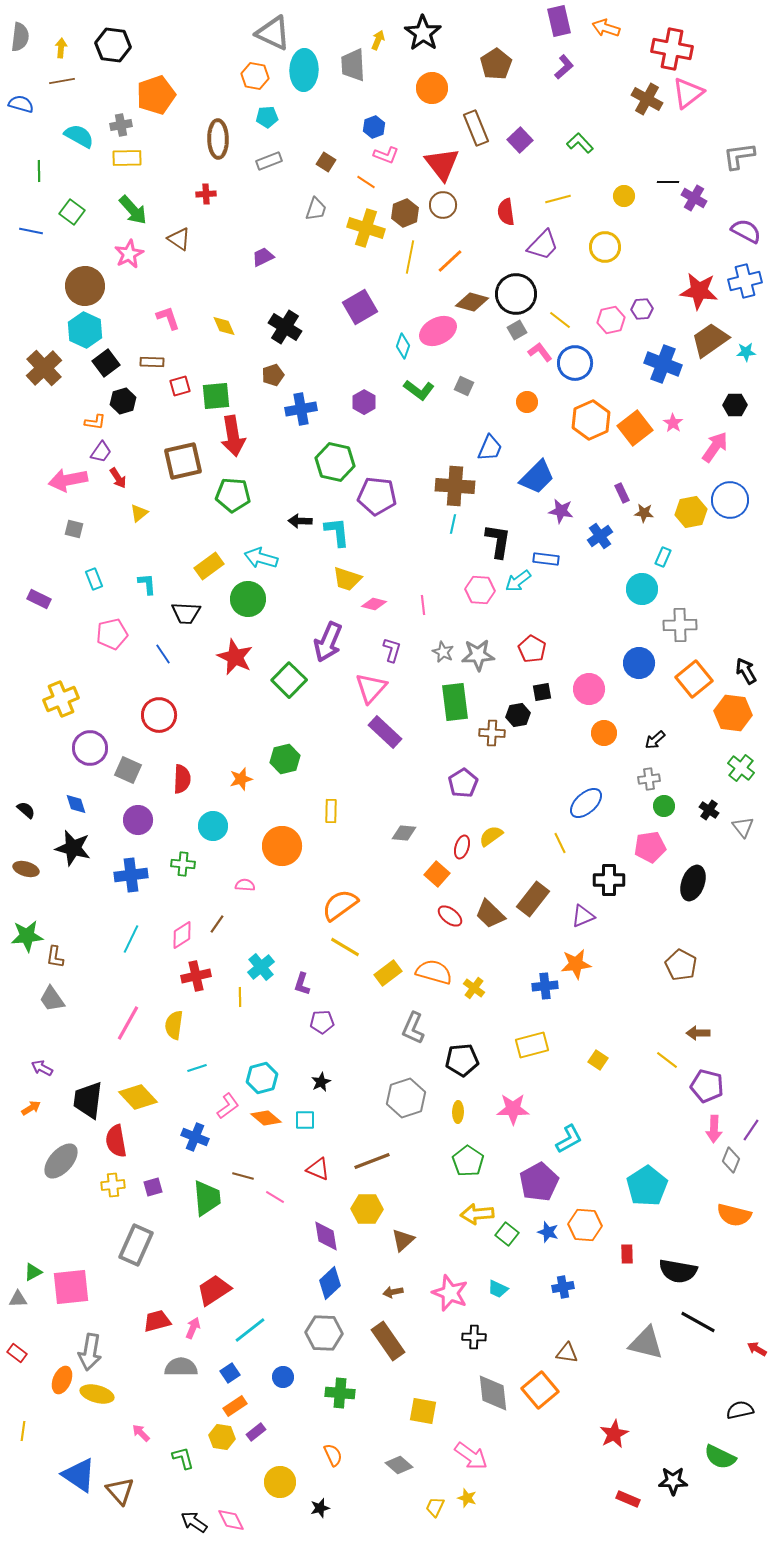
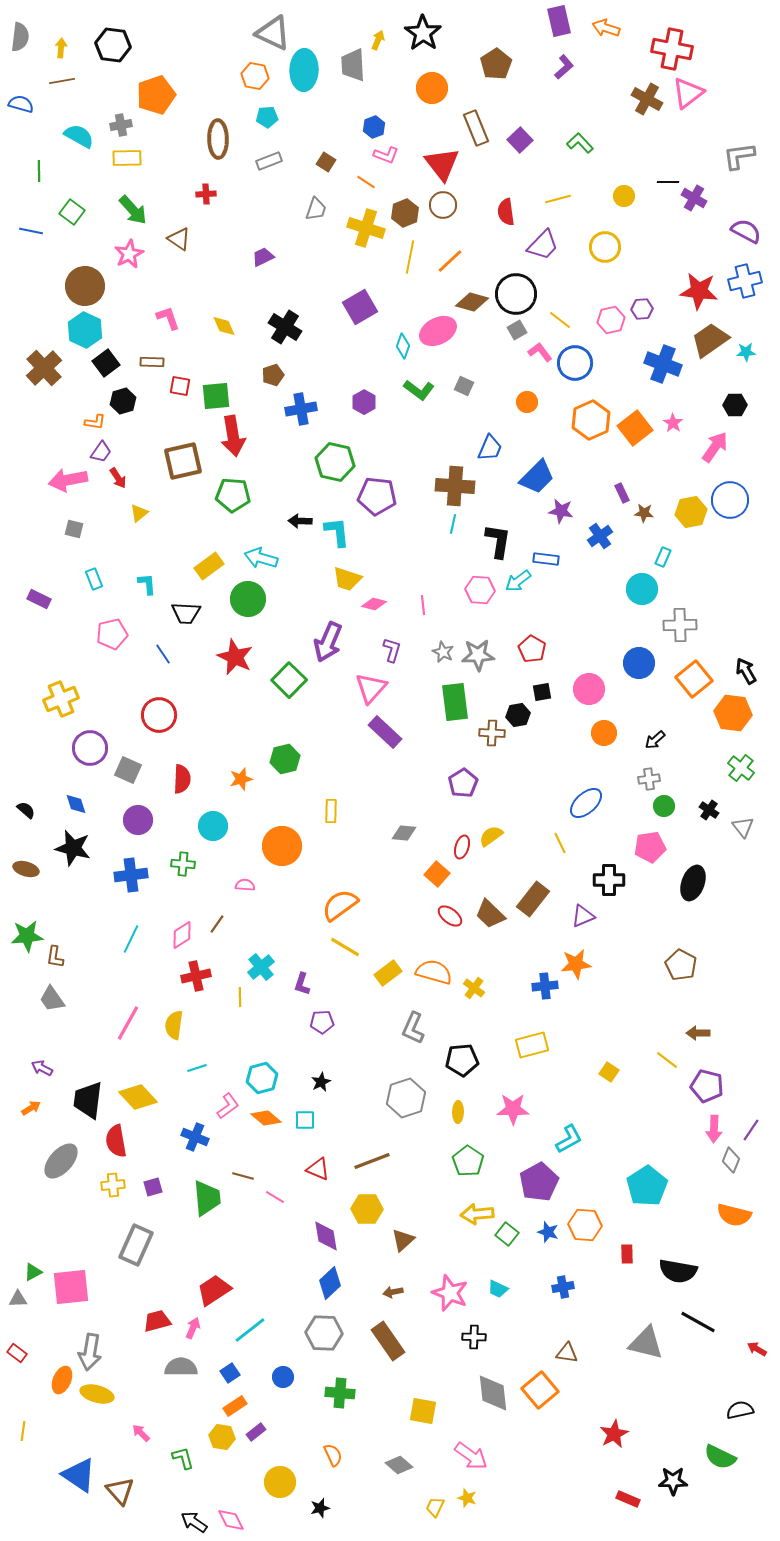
red square at (180, 386): rotated 25 degrees clockwise
yellow square at (598, 1060): moved 11 px right, 12 px down
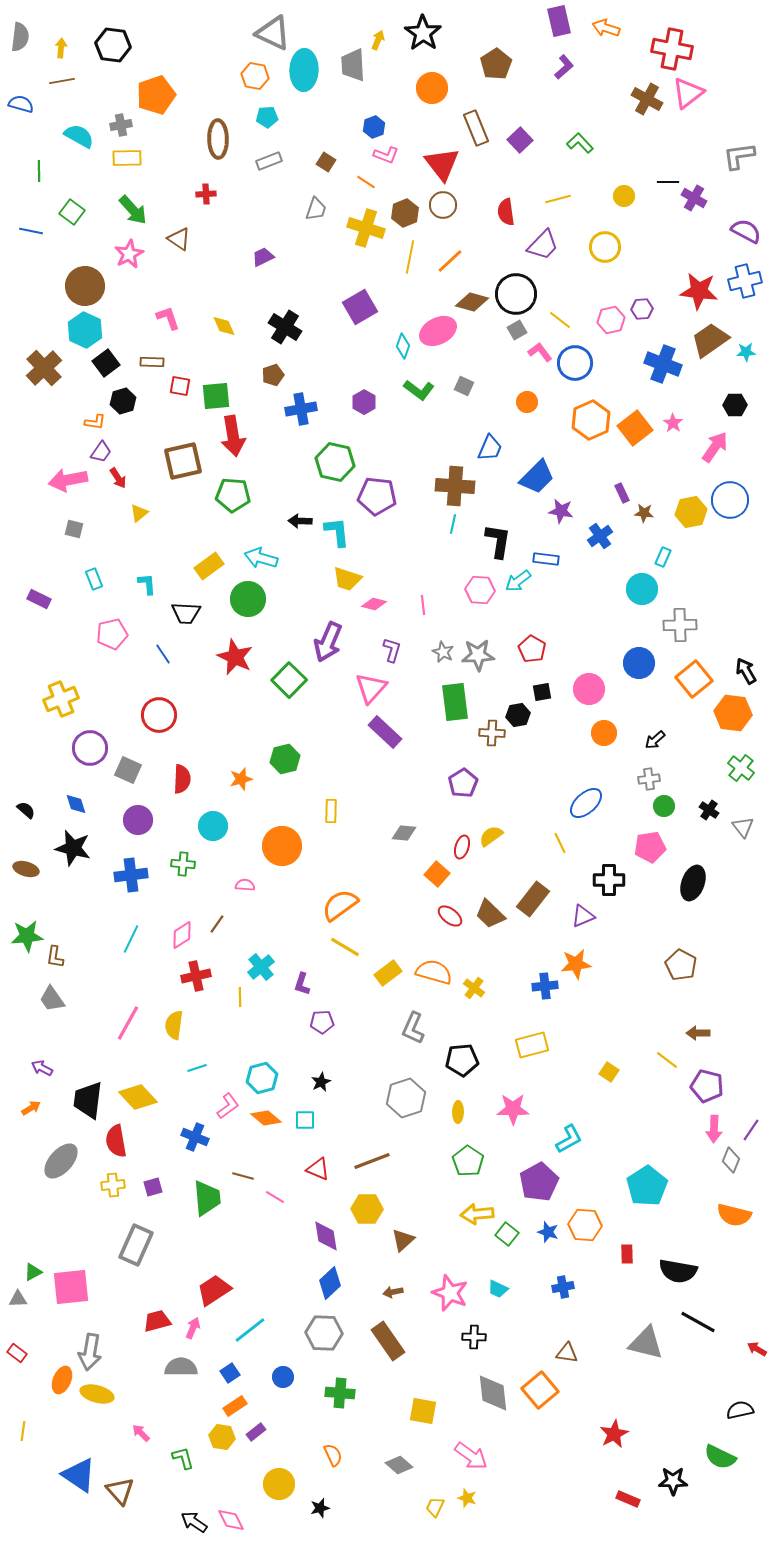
yellow circle at (280, 1482): moved 1 px left, 2 px down
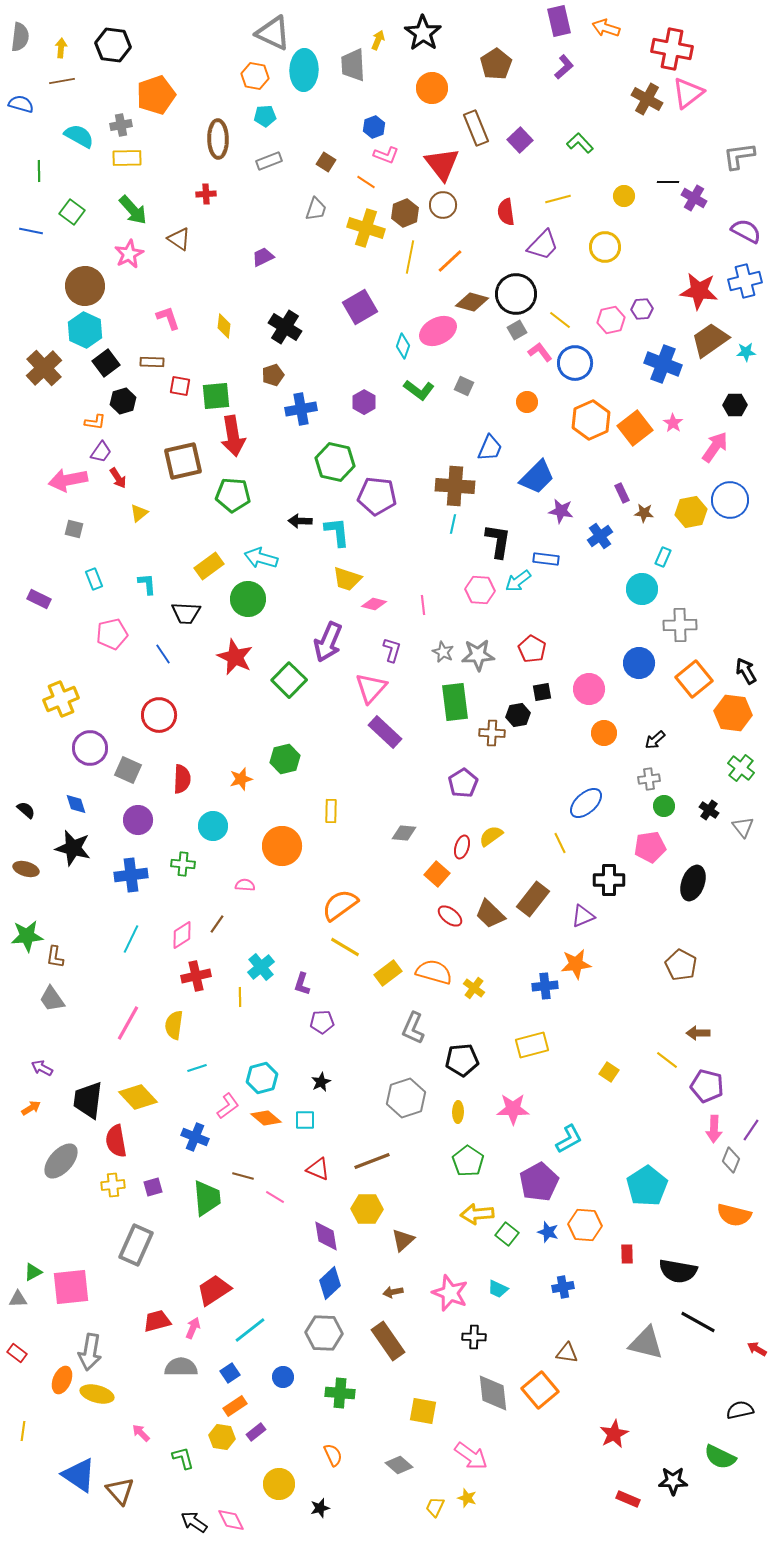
cyan pentagon at (267, 117): moved 2 px left, 1 px up
yellow diamond at (224, 326): rotated 30 degrees clockwise
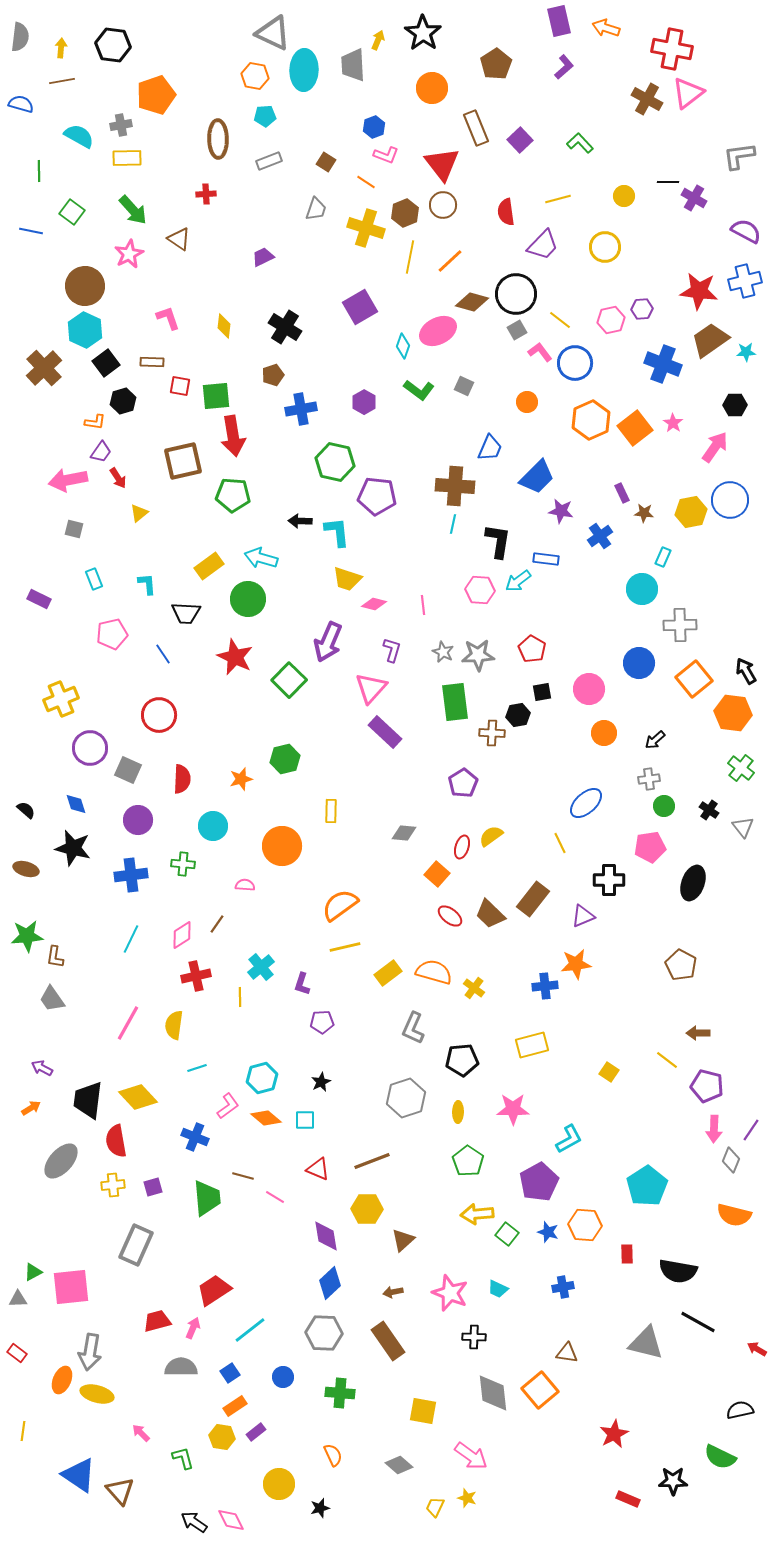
yellow line at (345, 947): rotated 44 degrees counterclockwise
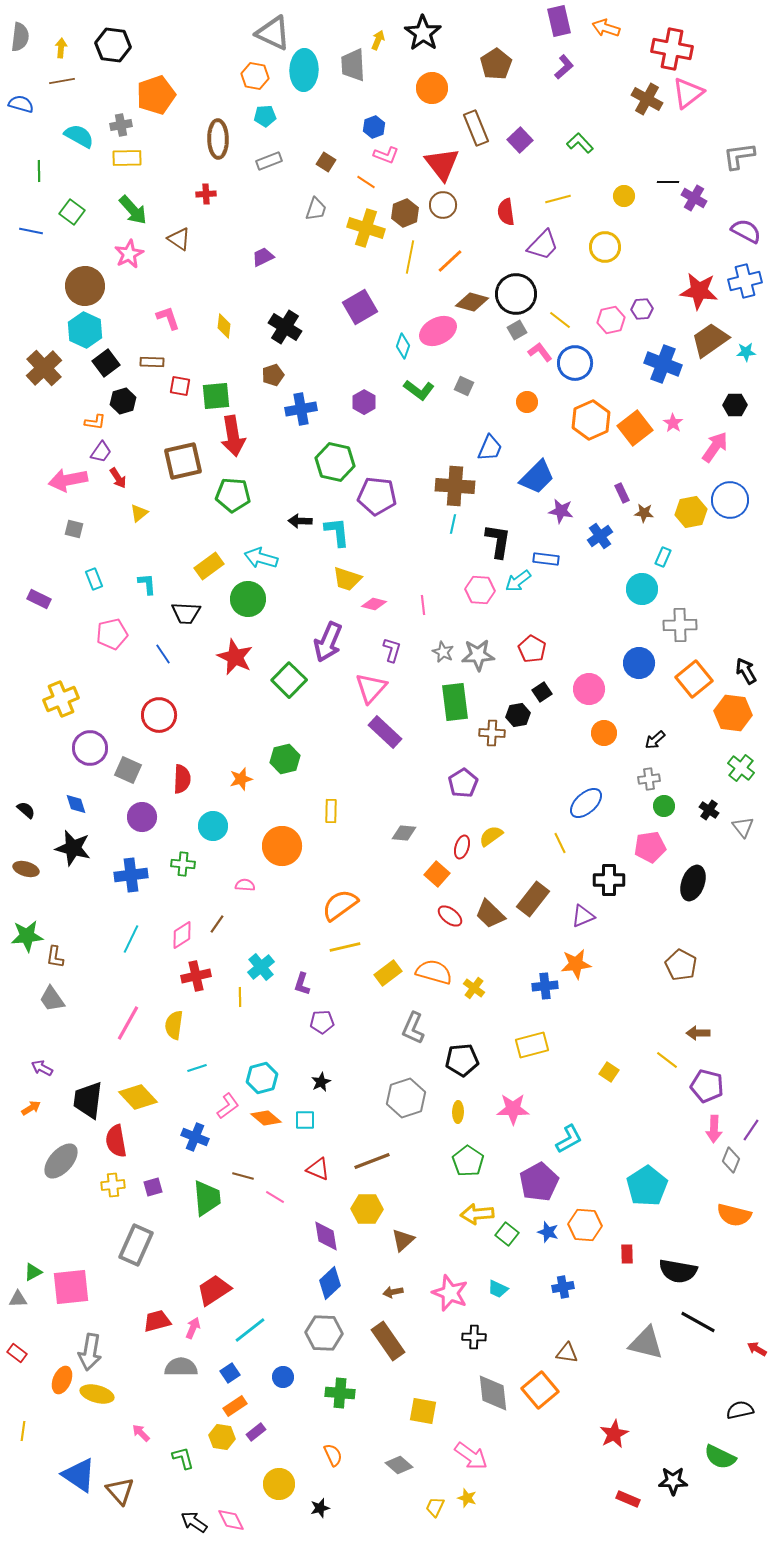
black square at (542, 692): rotated 24 degrees counterclockwise
purple circle at (138, 820): moved 4 px right, 3 px up
